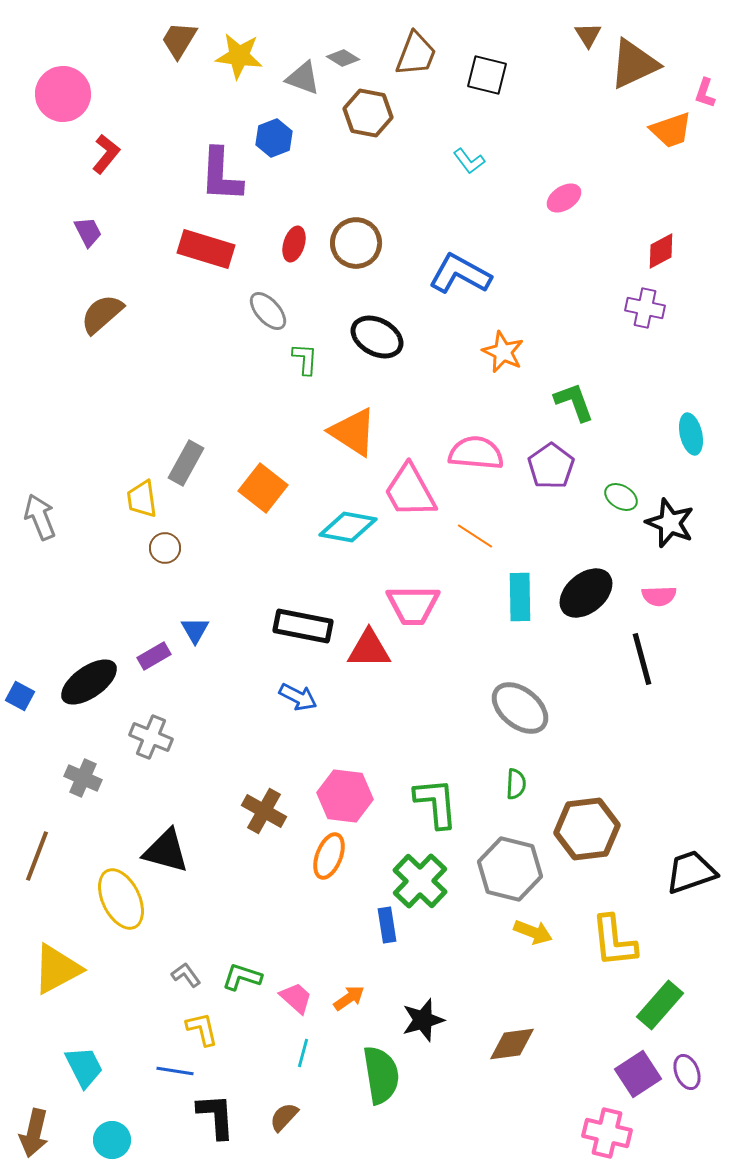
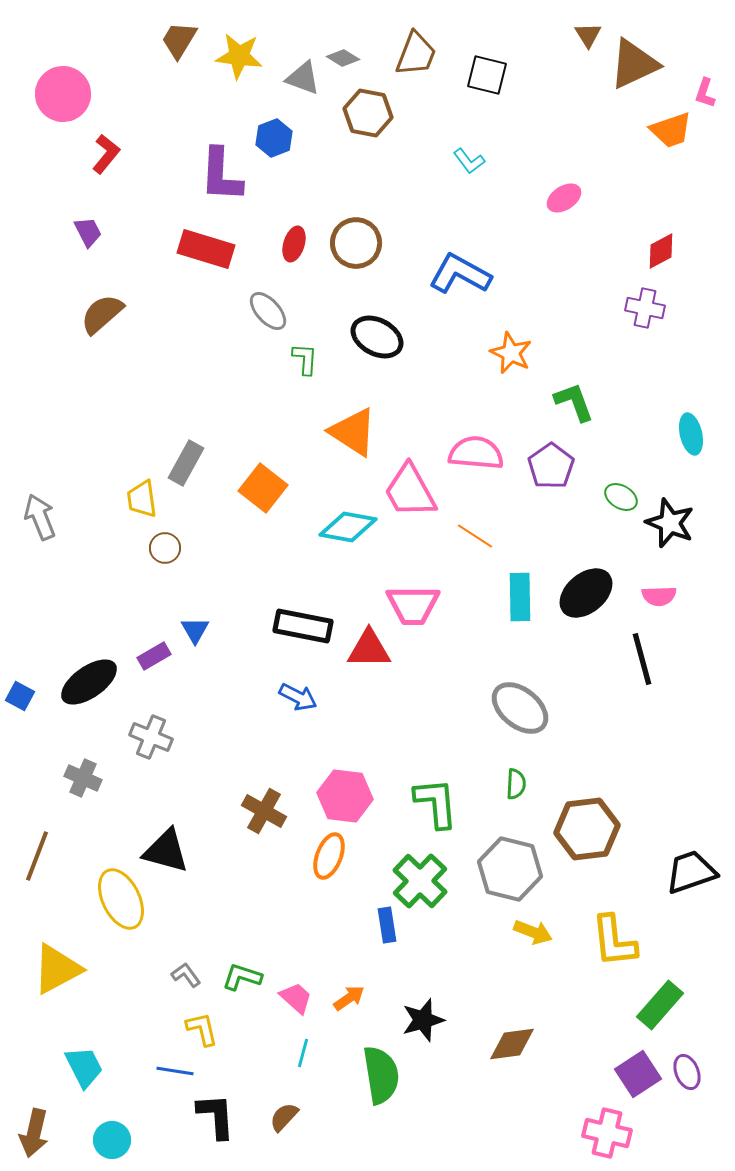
orange star at (503, 352): moved 8 px right, 1 px down
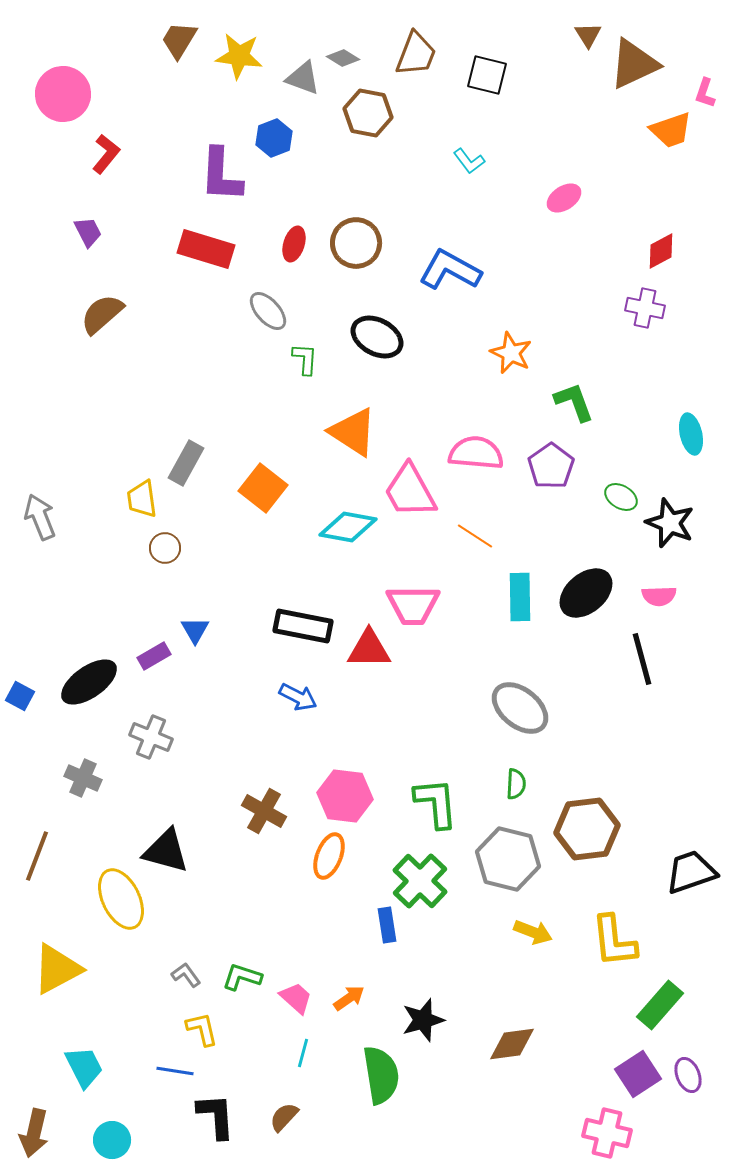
blue L-shape at (460, 274): moved 10 px left, 4 px up
gray hexagon at (510, 869): moved 2 px left, 10 px up
purple ellipse at (687, 1072): moved 1 px right, 3 px down
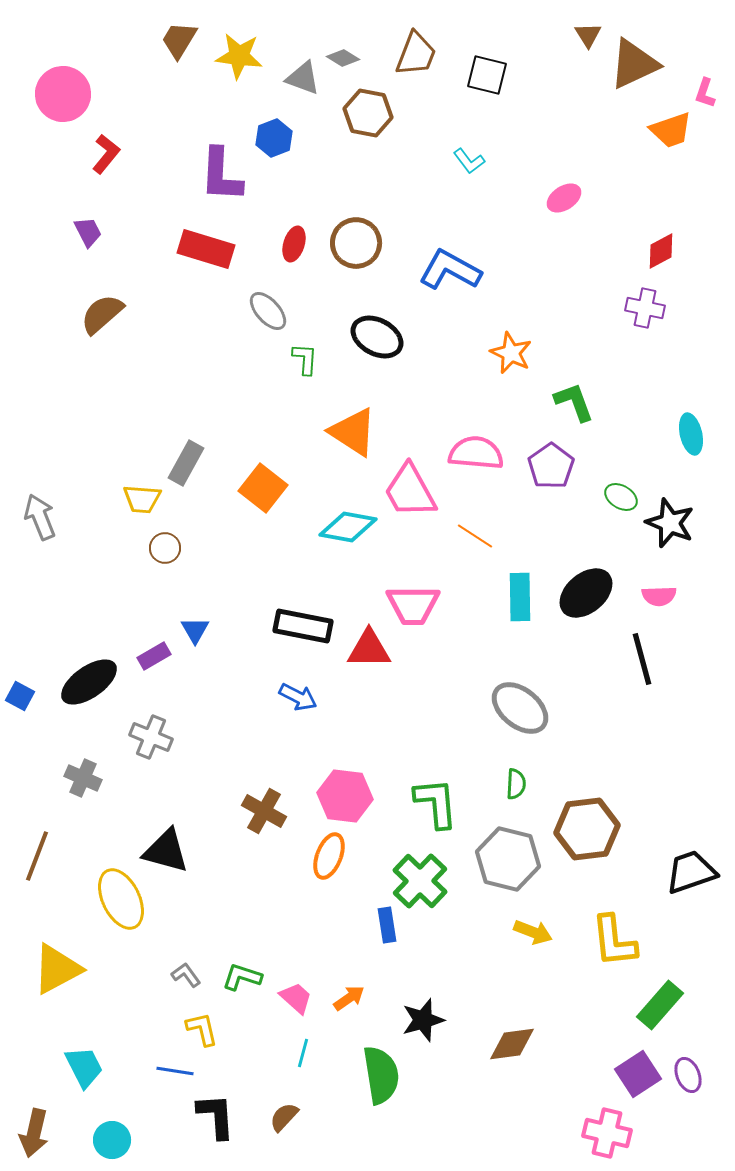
yellow trapezoid at (142, 499): rotated 78 degrees counterclockwise
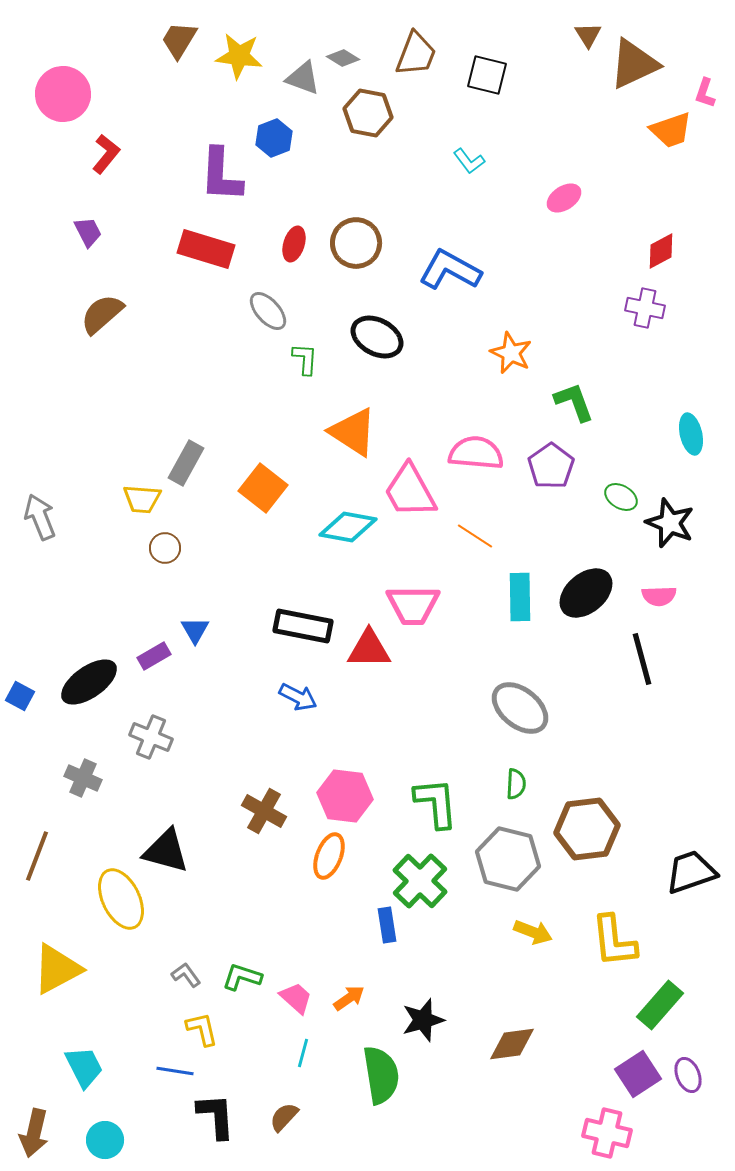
cyan circle at (112, 1140): moved 7 px left
